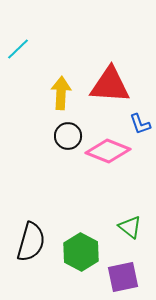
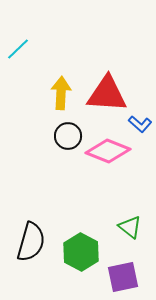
red triangle: moved 3 px left, 9 px down
blue L-shape: rotated 30 degrees counterclockwise
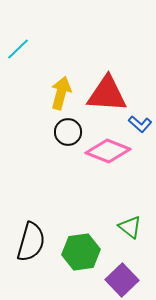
yellow arrow: rotated 12 degrees clockwise
black circle: moved 4 px up
green hexagon: rotated 24 degrees clockwise
purple square: moved 1 px left, 3 px down; rotated 32 degrees counterclockwise
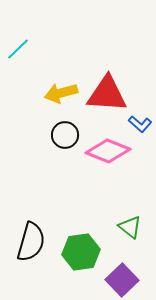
yellow arrow: rotated 120 degrees counterclockwise
black circle: moved 3 px left, 3 px down
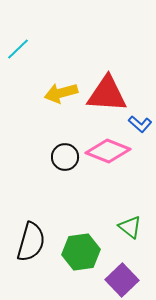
black circle: moved 22 px down
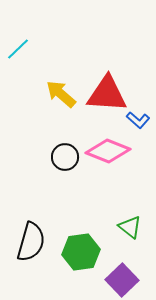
yellow arrow: moved 1 px down; rotated 56 degrees clockwise
blue L-shape: moved 2 px left, 4 px up
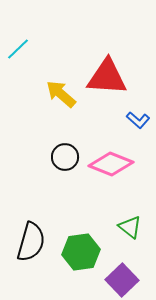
red triangle: moved 17 px up
pink diamond: moved 3 px right, 13 px down
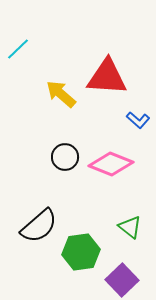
black semicircle: moved 8 px right, 16 px up; rotated 33 degrees clockwise
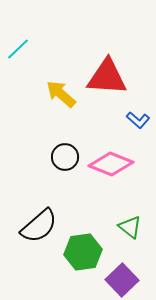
green hexagon: moved 2 px right
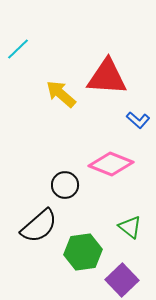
black circle: moved 28 px down
